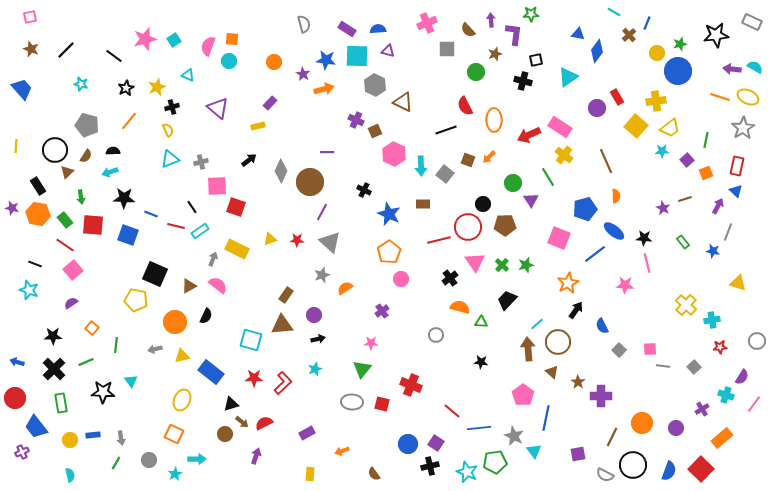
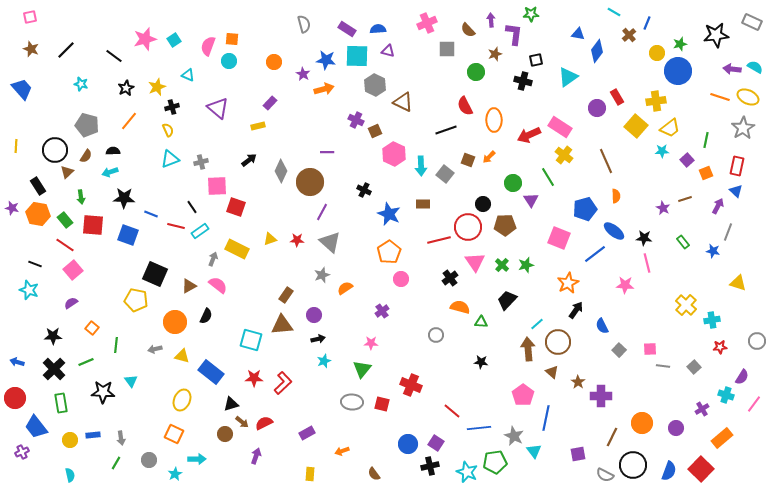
yellow triangle at (182, 356): rotated 28 degrees clockwise
cyan star at (315, 369): moved 9 px right, 8 px up
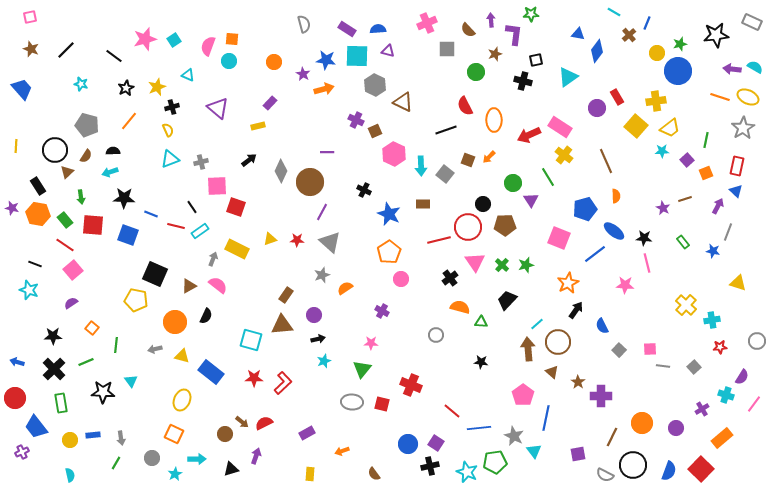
purple cross at (382, 311): rotated 24 degrees counterclockwise
black triangle at (231, 404): moved 65 px down
gray circle at (149, 460): moved 3 px right, 2 px up
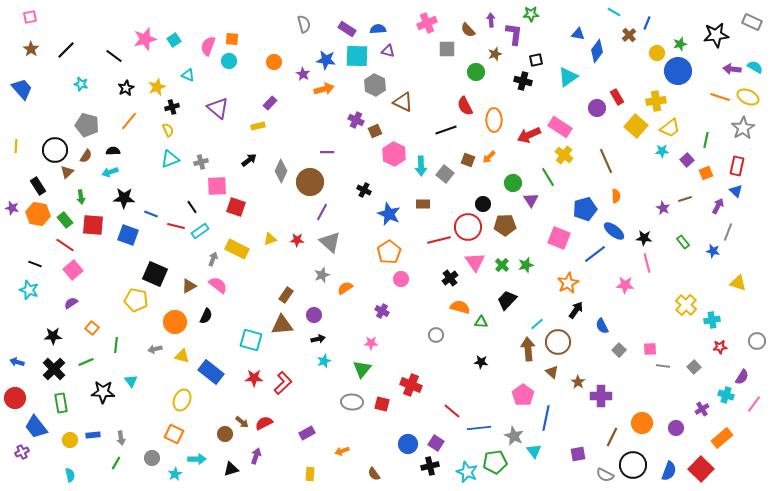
brown star at (31, 49): rotated 14 degrees clockwise
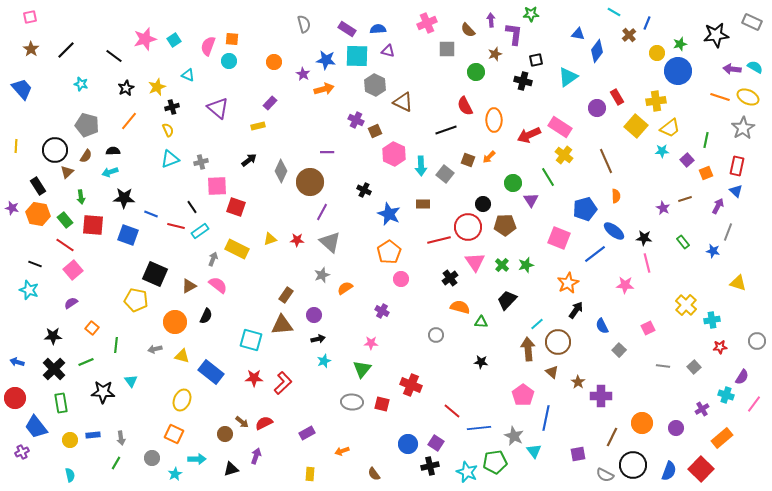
pink square at (650, 349): moved 2 px left, 21 px up; rotated 24 degrees counterclockwise
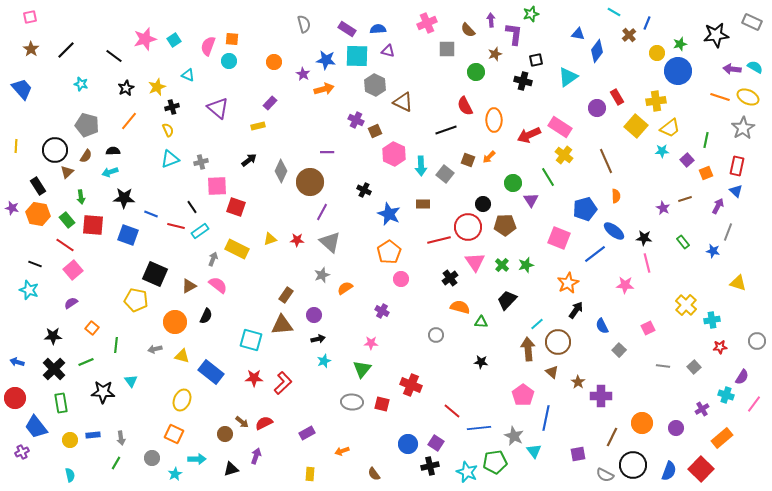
green star at (531, 14): rotated 14 degrees counterclockwise
green rectangle at (65, 220): moved 2 px right
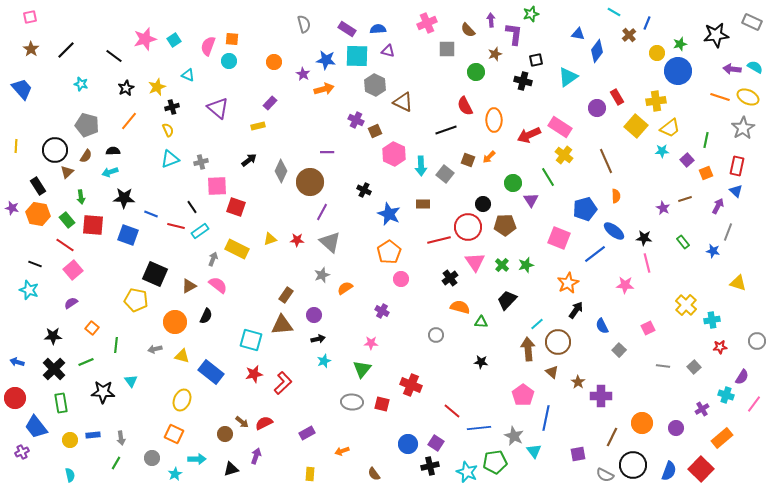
red star at (254, 378): moved 4 px up; rotated 12 degrees counterclockwise
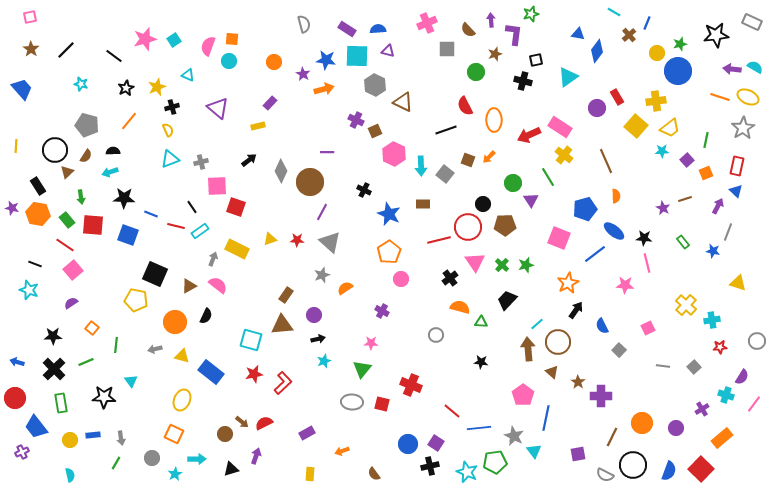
black star at (103, 392): moved 1 px right, 5 px down
